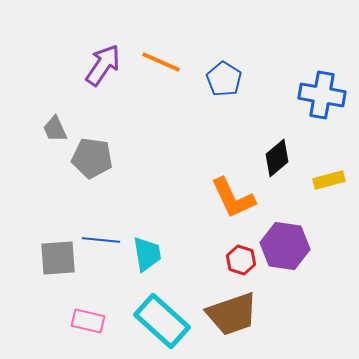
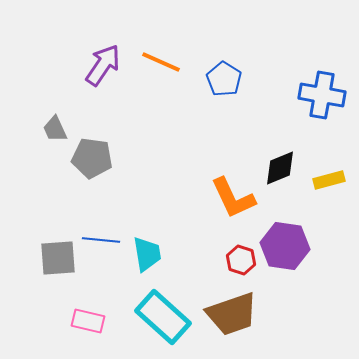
black diamond: moved 3 px right, 10 px down; rotated 18 degrees clockwise
cyan rectangle: moved 1 px right, 4 px up
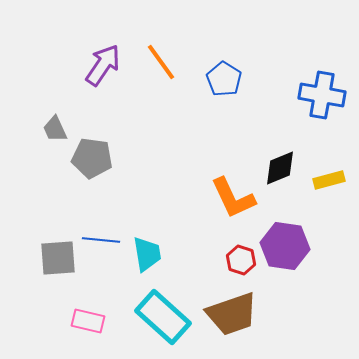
orange line: rotated 30 degrees clockwise
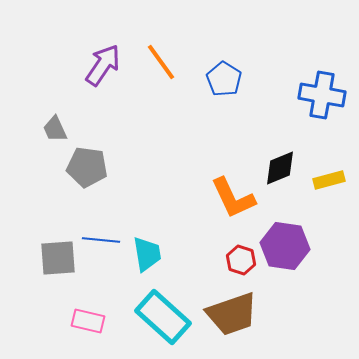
gray pentagon: moved 5 px left, 9 px down
